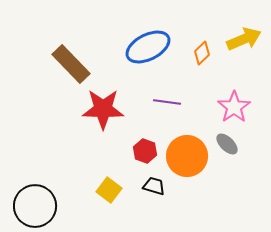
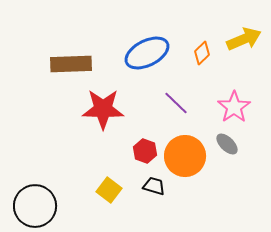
blue ellipse: moved 1 px left, 6 px down
brown rectangle: rotated 48 degrees counterclockwise
purple line: moved 9 px right, 1 px down; rotated 36 degrees clockwise
orange circle: moved 2 px left
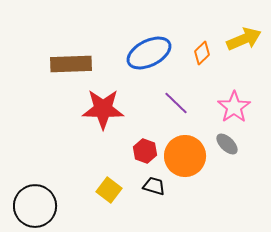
blue ellipse: moved 2 px right
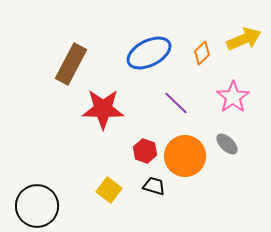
brown rectangle: rotated 60 degrees counterclockwise
pink star: moved 1 px left, 10 px up
black circle: moved 2 px right
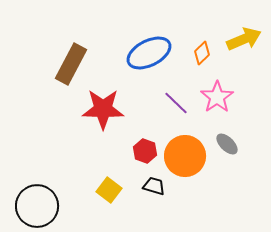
pink star: moved 16 px left
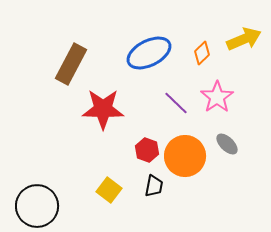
red hexagon: moved 2 px right, 1 px up
black trapezoid: rotated 85 degrees clockwise
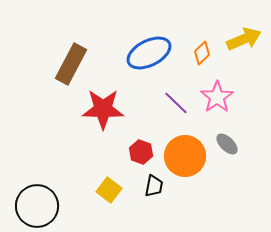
red hexagon: moved 6 px left, 2 px down
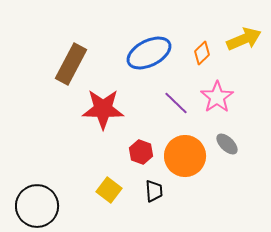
black trapezoid: moved 5 px down; rotated 15 degrees counterclockwise
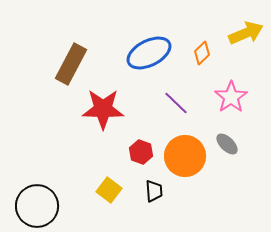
yellow arrow: moved 2 px right, 6 px up
pink star: moved 14 px right
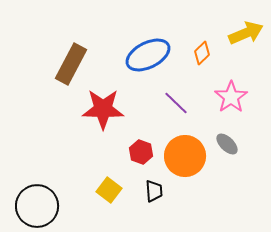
blue ellipse: moved 1 px left, 2 px down
